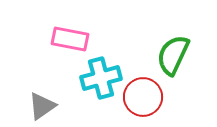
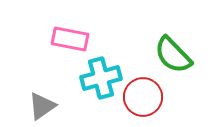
green semicircle: rotated 69 degrees counterclockwise
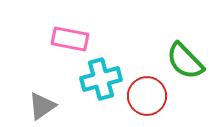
green semicircle: moved 12 px right, 6 px down
cyan cross: moved 1 px down
red circle: moved 4 px right, 1 px up
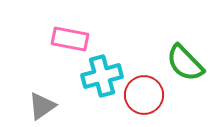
green semicircle: moved 2 px down
cyan cross: moved 1 px right, 3 px up
red circle: moved 3 px left, 1 px up
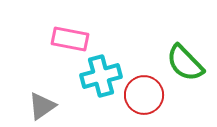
cyan cross: moved 1 px left
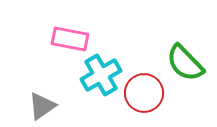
cyan cross: moved 1 px up; rotated 15 degrees counterclockwise
red circle: moved 2 px up
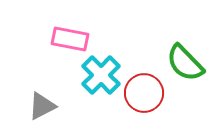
cyan cross: rotated 15 degrees counterclockwise
gray triangle: rotated 8 degrees clockwise
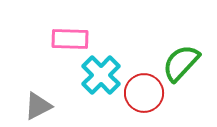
pink rectangle: rotated 9 degrees counterclockwise
green semicircle: moved 4 px left; rotated 87 degrees clockwise
gray triangle: moved 4 px left
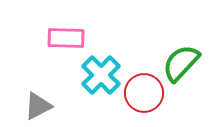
pink rectangle: moved 4 px left, 1 px up
